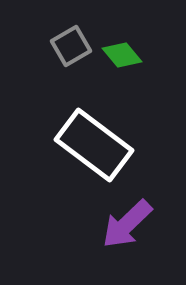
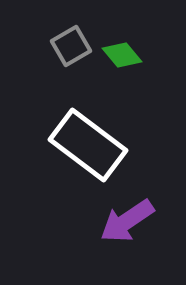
white rectangle: moved 6 px left
purple arrow: moved 3 px up; rotated 10 degrees clockwise
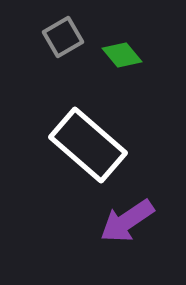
gray square: moved 8 px left, 9 px up
white rectangle: rotated 4 degrees clockwise
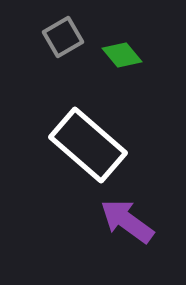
purple arrow: rotated 70 degrees clockwise
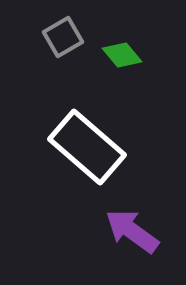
white rectangle: moved 1 px left, 2 px down
purple arrow: moved 5 px right, 10 px down
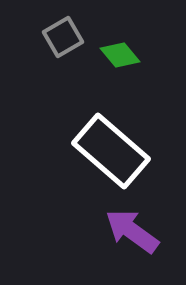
green diamond: moved 2 px left
white rectangle: moved 24 px right, 4 px down
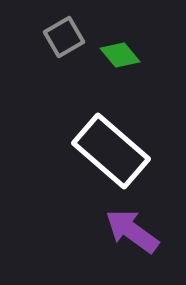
gray square: moved 1 px right
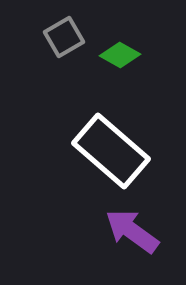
green diamond: rotated 21 degrees counterclockwise
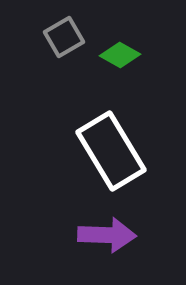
white rectangle: rotated 18 degrees clockwise
purple arrow: moved 25 px left, 4 px down; rotated 146 degrees clockwise
